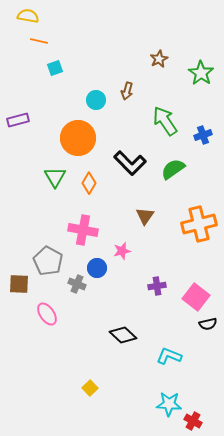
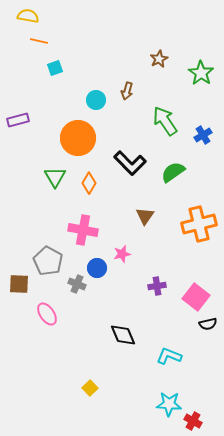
blue cross: rotated 12 degrees counterclockwise
green semicircle: moved 3 px down
pink star: moved 3 px down
black diamond: rotated 24 degrees clockwise
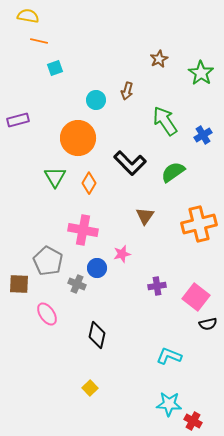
black diamond: moved 26 px left; rotated 36 degrees clockwise
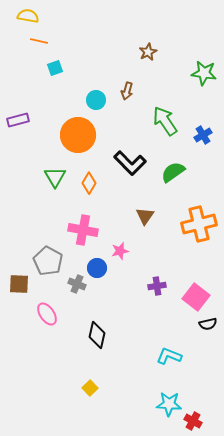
brown star: moved 11 px left, 7 px up
green star: moved 3 px right; rotated 25 degrees counterclockwise
orange circle: moved 3 px up
pink star: moved 2 px left, 3 px up
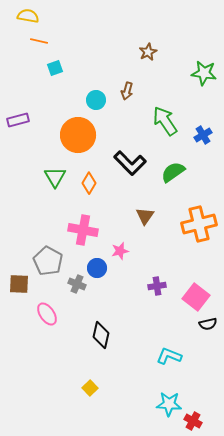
black diamond: moved 4 px right
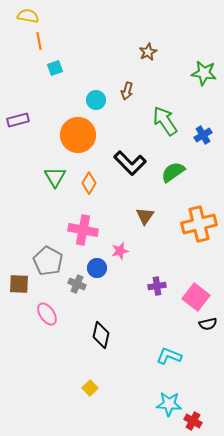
orange line: rotated 66 degrees clockwise
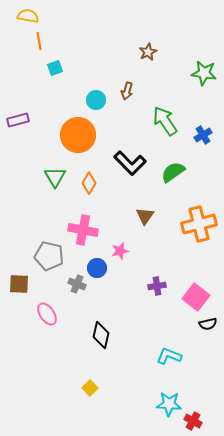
gray pentagon: moved 1 px right, 5 px up; rotated 16 degrees counterclockwise
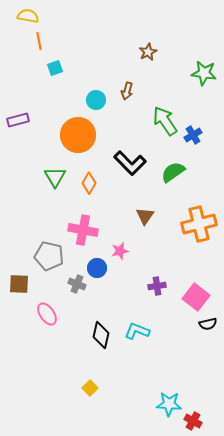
blue cross: moved 10 px left
cyan L-shape: moved 32 px left, 25 px up
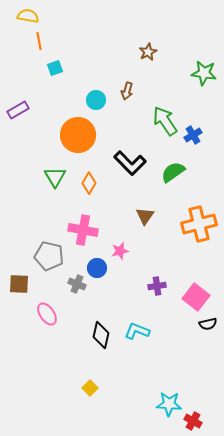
purple rectangle: moved 10 px up; rotated 15 degrees counterclockwise
